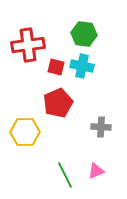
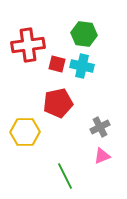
red square: moved 1 px right, 3 px up
red pentagon: rotated 12 degrees clockwise
gray cross: moved 1 px left; rotated 30 degrees counterclockwise
pink triangle: moved 6 px right, 15 px up
green line: moved 1 px down
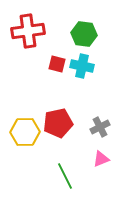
red cross: moved 14 px up
red pentagon: moved 20 px down
pink triangle: moved 1 px left, 3 px down
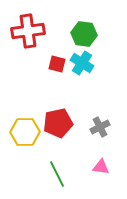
cyan cross: moved 3 px up; rotated 20 degrees clockwise
pink triangle: moved 8 px down; rotated 30 degrees clockwise
green line: moved 8 px left, 2 px up
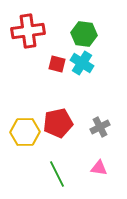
pink triangle: moved 2 px left, 1 px down
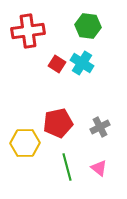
green hexagon: moved 4 px right, 8 px up
red square: rotated 18 degrees clockwise
yellow hexagon: moved 11 px down
pink triangle: rotated 30 degrees clockwise
green line: moved 10 px right, 7 px up; rotated 12 degrees clockwise
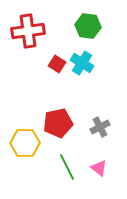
green line: rotated 12 degrees counterclockwise
